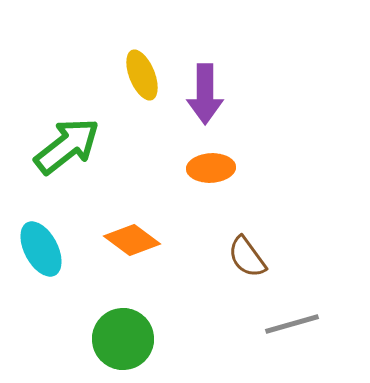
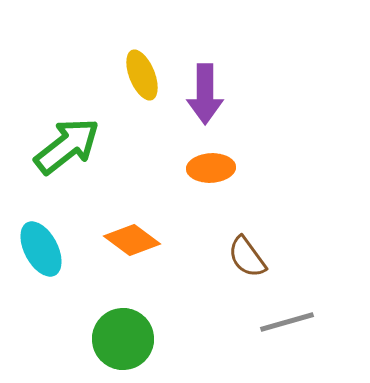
gray line: moved 5 px left, 2 px up
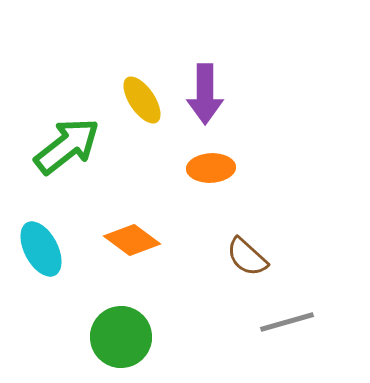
yellow ellipse: moved 25 px down; rotated 12 degrees counterclockwise
brown semicircle: rotated 12 degrees counterclockwise
green circle: moved 2 px left, 2 px up
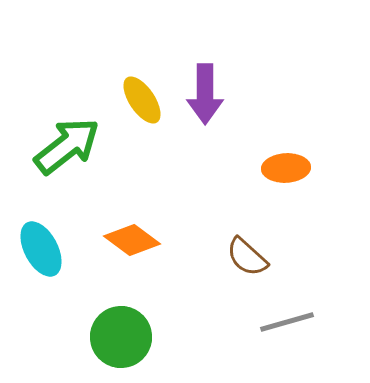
orange ellipse: moved 75 px right
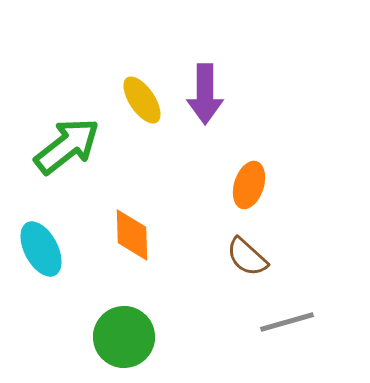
orange ellipse: moved 37 px left, 17 px down; rotated 69 degrees counterclockwise
orange diamond: moved 5 px up; rotated 52 degrees clockwise
green circle: moved 3 px right
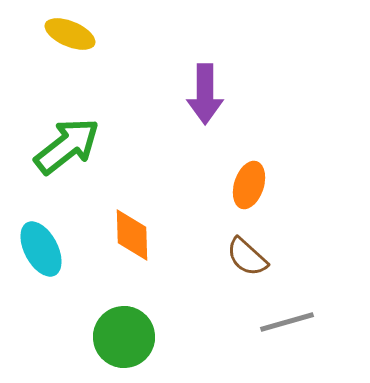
yellow ellipse: moved 72 px left, 66 px up; rotated 33 degrees counterclockwise
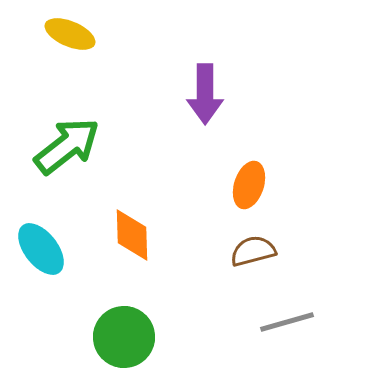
cyan ellipse: rotated 10 degrees counterclockwise
brown semicircle: moved 6 px right, 6 px up; rotated 123 degrees clockwise
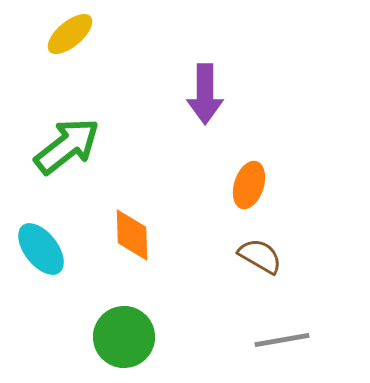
yellow ellipse: rotated 63 degrees counterclockwise
brown semicircle: moved 7 px right, 5 px down; rotated 45 degrees clockwise
gray line: moved 5 px left, 18 px down; rotated 6 degrees clockwise
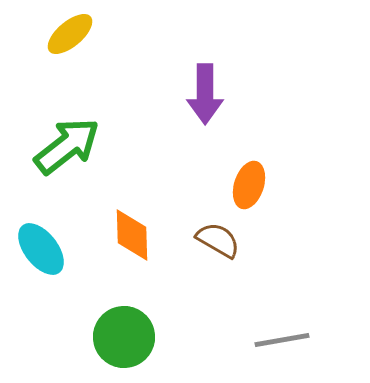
brown semicircle: moved 42 px left, 16 px up
